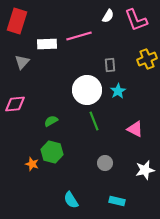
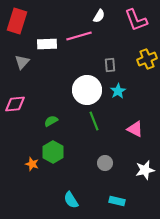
white semicircle: moved 9 px left
green hexagon: moved 1 px right; rotated 15 degrees clockwise
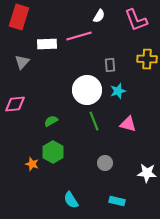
red rectangle: moved 2 px right, 4 px up
yellow cross: rotated 24 degrees clockwise
cyan star: rotated 14 degrees clockwise
pink triangle: moved 7 px left, 5 px up; rotated 12 degrees counterclockwise
white star: moved 2 px right, 3 px down; rotated 18 degrees clockwise
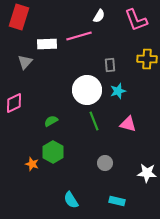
gray triangle: moved 3 px right
pink diamond: moved 1 px left, 1 px up; rotated 20 degrees counterclockwise
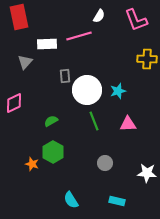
red rectangle: rotated 30 degrees counterclockwise
gray rectangle: moved 45 px left, 11 px down
pink triangle: rotated 18 degrees counterclockwise
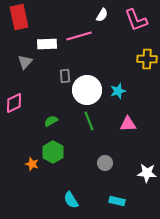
white semicircle: moved 3 px right, 1 px up
green line: moved 5 px left
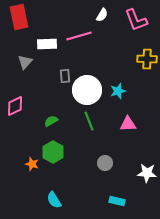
pink diamond: moved 1 px right, 3 px down
cyan semicircle: moved 17 px left
